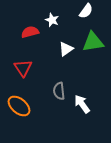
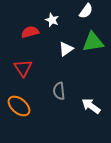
white arrow: moved 9 px right, 2 px down; rotated 18 degrees counterclockwise
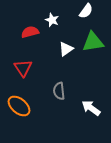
white arrow: moved 2 px down
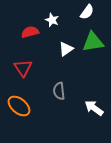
white semicircle: moved 1 px right, 1 px down
white arrow: moved 3 px right
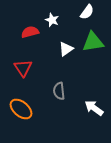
orange ellipse: moved 2 px right, 3 px down
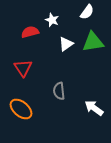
white triangle: moved 5 px up
